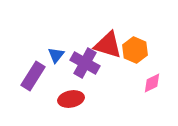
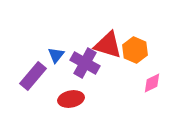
purple rectangle: rotated 8 degrees clockwise
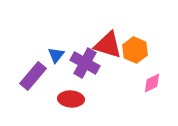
red ellipse: rotated 15 degrees clockwise
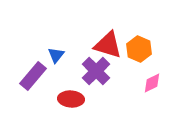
orange hexagon: moved 4 px right, 1 px up
purple cross: moved 11 px right, 8 px down; rotated 16 degrees clockwise
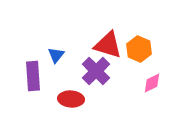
purple rectangle: rotated 44 degrees counterclockwise
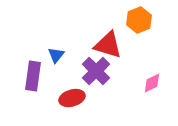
orange hexagon: moved 29 px up; rotated 15 degrees clockwise
purple rectangle: rotated 12 degrees clockwise
red ellipse: moved 1 px right, 1 px up; rotated 20 degrees counterclockwise
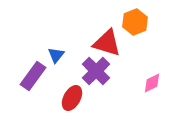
orange hexagon: moved 4 px left, 2 px down
red triangle: moved 1 px left, 2 px up
purple rectangle: rotated 28 degrees clockwise
red ellipse: rotated 45 degrees counterclockwise
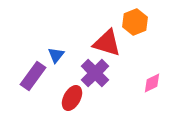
purple cross: moved 1 px left, 2 px down
